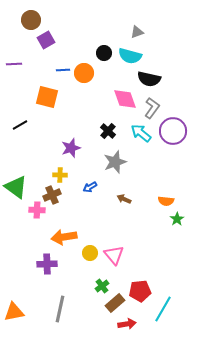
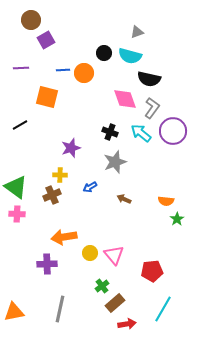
purple line: moved 7 px right, 4 px down
black cross: moved 2 px right, 1 px down; rotated 21 degrees counterclockwise
pink cross: moved 20 px left, 4 px down
red pentagon: moved 12 px right, 20 px up
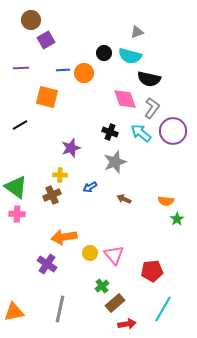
purple cross: rotated 36 degrees clockwise
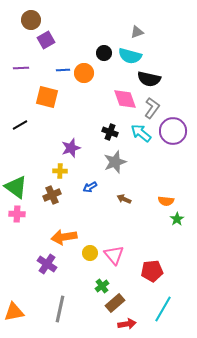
yellow cross: moved 4 px up
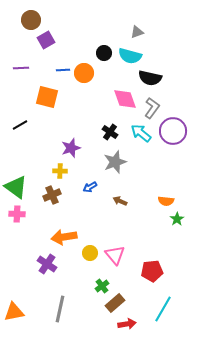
black semicircle: moved 1 px right, 1 px up
black cross: rotated 14 degrees clockwise
brown arrow: moved 4 px left, 2 px down
pink triangle: moved 1 px right
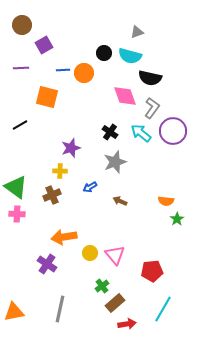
brown circle: moved 9 px left, 5 px down
purple square: moved 2 px left, 5 px down
pink diamond: moved 3 px up
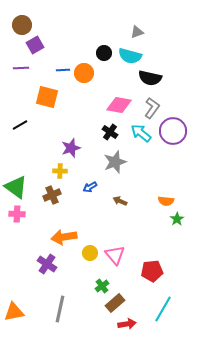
purple square: moved 9 px left
pink diamond: moved 6 px left, 9 px down; rotated 60 degrees counterclockwise
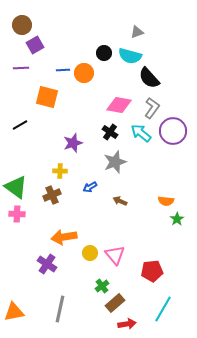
black semicircle: moved 1 px left; rotated 35 degrees clockwise
purple star: moved 2 px right, 5 px up
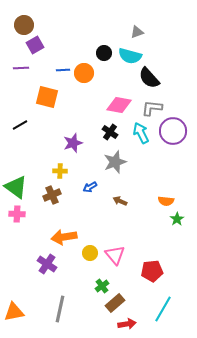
brown circle: moved 2 px right
gray L-shape: rotated 120 degrees counterclockwise
cyan arrow: rotated 25 degrees clockwise
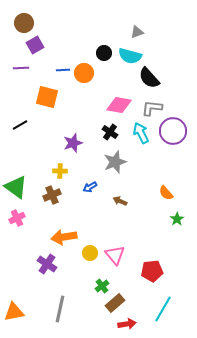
brown circle: moved 2 px up
orange semicircle: moved 8 px up; rotated 42 degrees clockwise
pink cross: moved 4 px down; rotated 28 degrees counterclockwise
